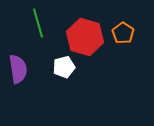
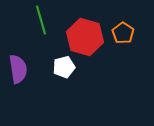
green line: moved 3 px right, 3 px up
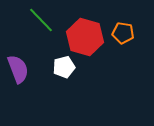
green line: rotated 28 degrees counterclockwise
orange pentagon: rotated 25 degrees counterclockwise
purple semicircle: rotated 12 degrees counterclockwise
